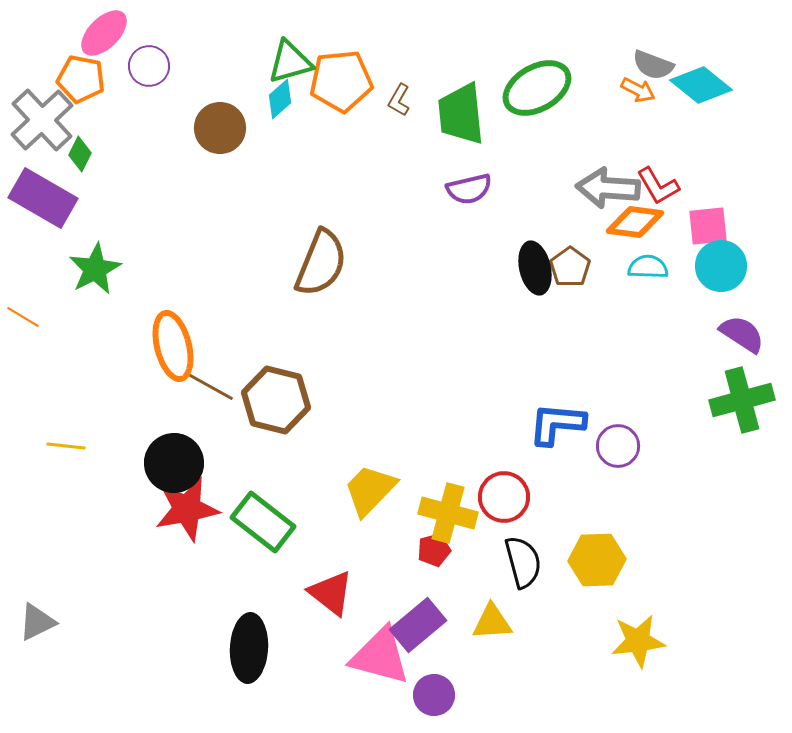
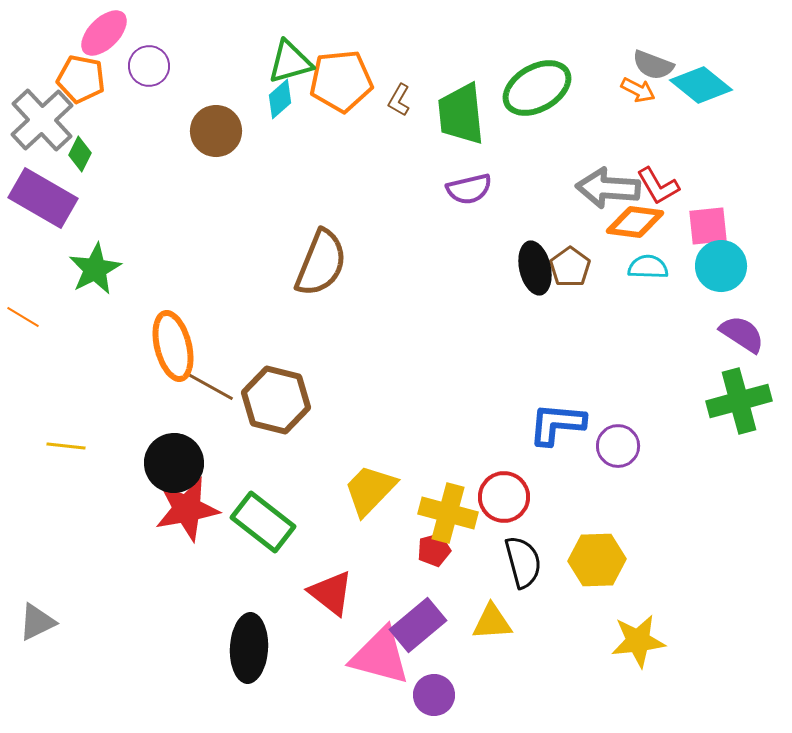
brown circle at (220, 128): moved 4 px left, 3 px down
green cross at (742, 400): moved 3 px left, 1 px down
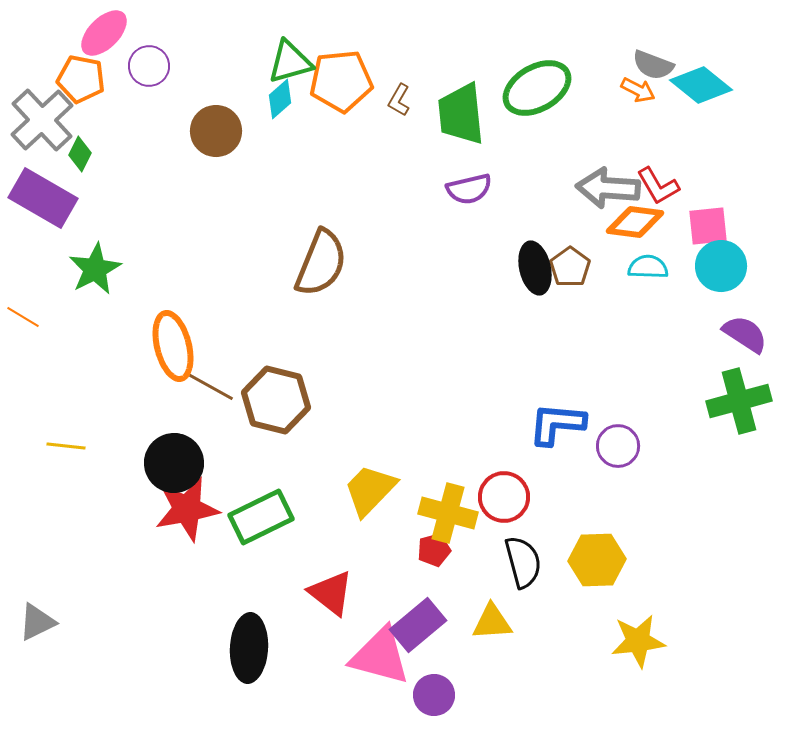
purple semicircle at (742, 334): moved 3 px right
green rectangle at (263, 522): moved 2 px left, 5 px up; rotated 64 degrees counterclockwise
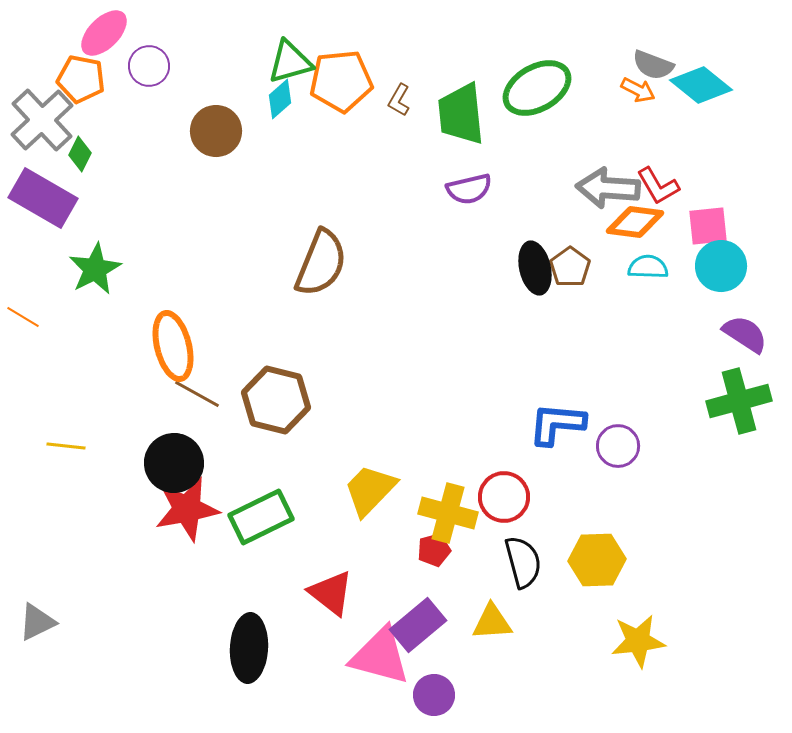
brown line at (211, 387): moved 14 px left, 7 px down
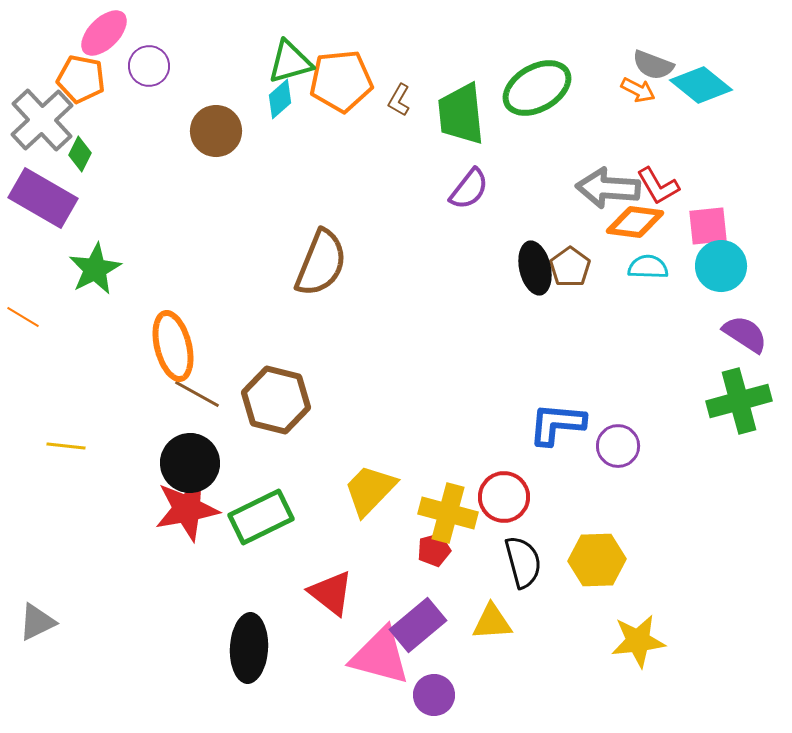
purple semicircle at (469, 189): rotated 39 degrees counterclockwise
black circle at (174, 463): moved 16 px right
